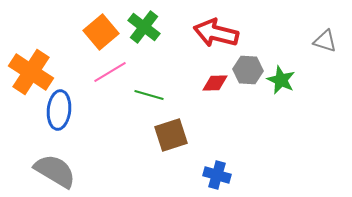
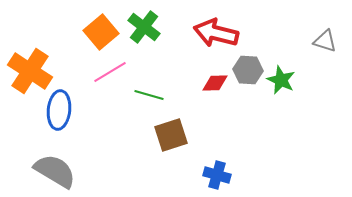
orange cross: moved 1 px left, 1 px up
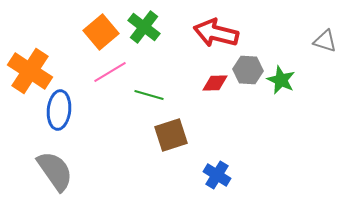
gray semicircle: rotated 24 degrees clockwise
blue cross: rotated 16 degrees clockwise
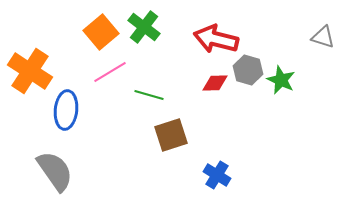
red arrow: moved 6 px down
gray triangle: moved 2 px left, 4 px up
gray hexagon: rotated 12 degrees clockwise
blue ellipse: moved 7 px right
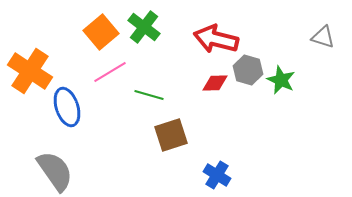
blue ellipse: moved 1 px right, 3 px up; rotated 24 degrees counterclockwise
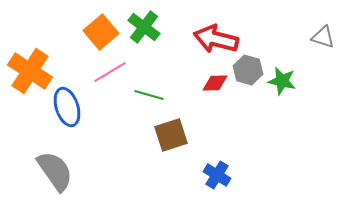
green star: moved 1 px right, 1 px down; rotated 12 degrees counterclockwise
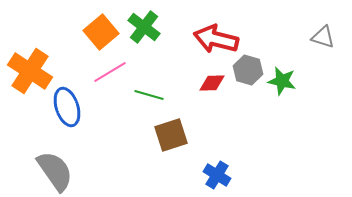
red diamond: moved 3 px left
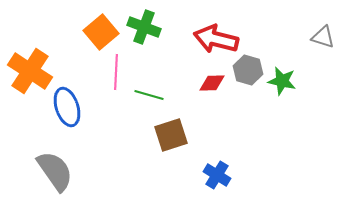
green cross: rotated 16 degrees counterclockwise
pink line: moved 6 px right; rotated 56 degrees counterclockwise
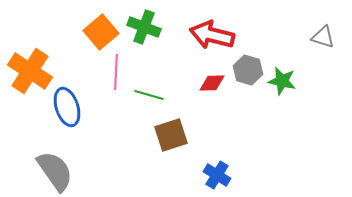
red arrow: moved 4 px left, 4 px up
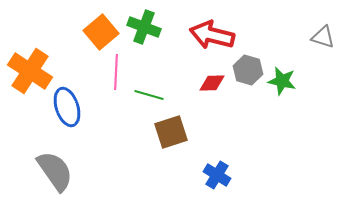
brown square: moved 3 px up
